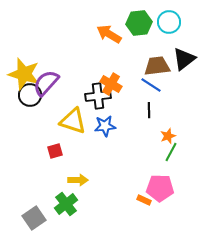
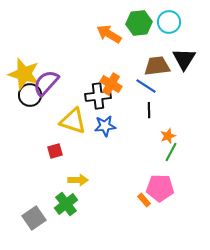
black triangle: rotated 20 degrees counterclockwise
blue line: moved 5 px left, 1 px down
orange rectangle: rotated 24 degrees clockwise
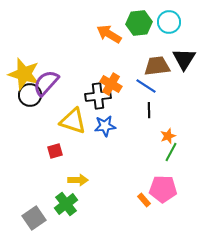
pink pentagon: moved 3 px right, 1 px down
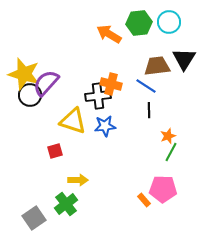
orange cross: rotated 15 degrees counterclockwise
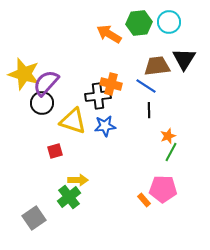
black circle: moved 12 px right, 8 px down
green cross: moved 3 px right, 7 px up
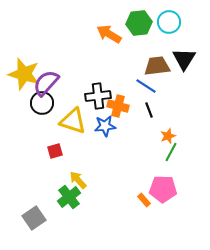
orange cross: moved 7 px right, 22 px down
black line: rotated 21 degrees counterclockwise
yellow arrow: rotated 132 degrees counterclockwise
